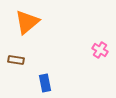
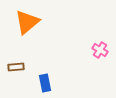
brown rectangle: moved 7 px down; rotated 14 degrees counterclockwise
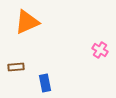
orange triangle: rotated 16 degrees clockwise
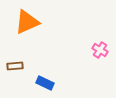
brown rectangle: moved 1 px left, 1 px up
blue rectangle: rotated 54 degrees counterclockwise
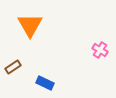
orange triangle: moved 3 px right, 3 px down; rotated 36 degrees counterclockwise
brown rectangle: moved 2 px left, 1 px down; rotated 28 degrees counterclockwise
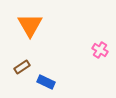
brown rectangle: moved 9 px right
blue rectangle: moved 1 px right, 1 px up
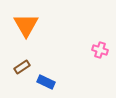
orange triangle: moved 4 px left
pink cross: rotated 14 degrees counterclockwise
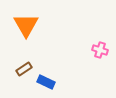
brown rectangle: moved 2 px right, 2 px down
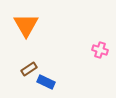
brown rectangle: moved 5 px right
